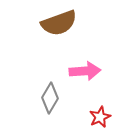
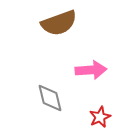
pink arrow: moved 6 px right, 1 px up
gray diamond: rotated 44 degrees counterclockwise
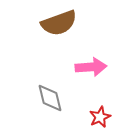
pink arrow: moved 3 px up
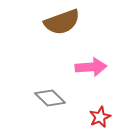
brown semicircle: moved 3 px right, 1 px up
gray diamond: rotated 32 degrees counterclockwise
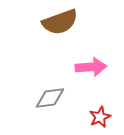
brown semicircle: moved 2 px left
gray diamond: rotated 52 degrees counterclockwise
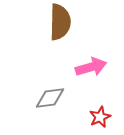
brown semicircle: rotated 69 degrees counterclockwise
pink arrow: rotated 12 degrees counterclockwise
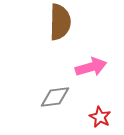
gray diamond: moved 5 px right, 1 px up
red star: rotated 20 degrees counterclockwise
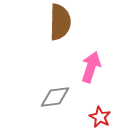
pink arrow: rotated 56 degrees counterclockwise
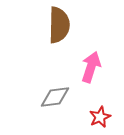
brown semicircle: moved 1 px left, 3 px down
red star: rotated 20 degrees clockwise
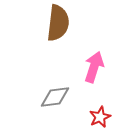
brown semicircle: moved 1 px left, 2 px up; rotated 6 degrees clockwise
pink arrow: moved 3 px right
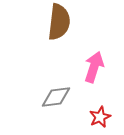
brown semicircle: moved 1 px right, 1 px up
gray diamond: moved 1 px right
